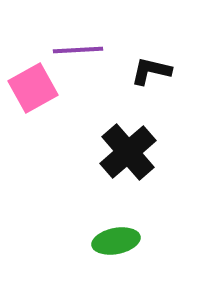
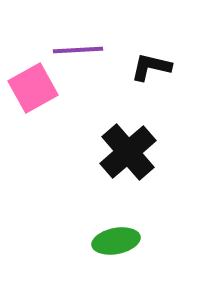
black L-shape: moved 4 px up
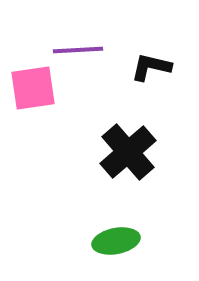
pink square: rotated 21 degrees clockwise
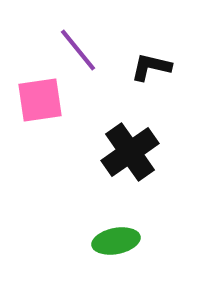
purple line: rotated 54 degrees clockwise
pink square: moved 7 px right, 12 px down
black cross: moved 2 px right; rotated 6 degrees clockwise
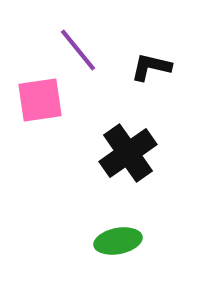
black cross: moved 2 px left, 1 px down
green ellipse: moved 2 px right
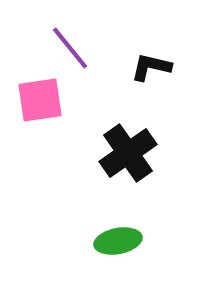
purple line: moved 8 px left, 2 px up
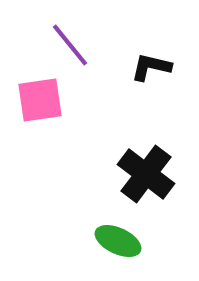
purple line: moved 3 px up
black cross: moved 18 px right, 21 px down; rotated 18 degrees counterclockwise
green ellipse: rotated 36 degrees clockwise
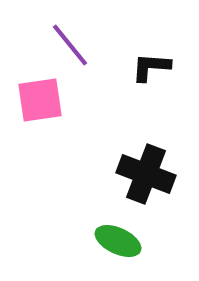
black L-shape: rotated 9 degrees counterclockwise
black cross: rotated 16 degrees counterclockwise
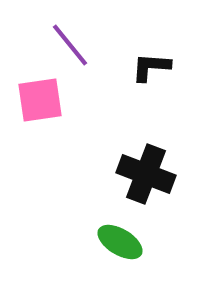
green ellipse: moved 2 px right, 1 px down; rotated 6 degrees clockwise
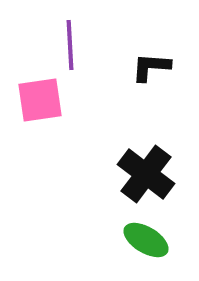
purple line: rotated 36 degrees clockwise
black cross: rotated 16 degrees clockwise
green ellipse: moved 26 px right, 2 px up
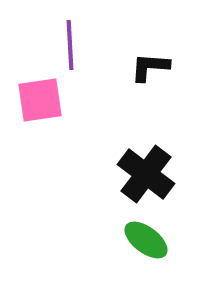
black L-shape: moved 1 px left
green ellipse: rotated 6 degrees clockwise
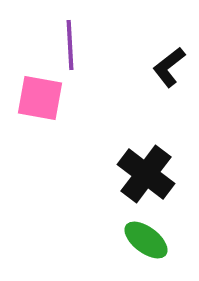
black L-shape: moved 19 px right; rotated 42 degrees counterclockwise
pink square: moved 2 px up; rotated 18 degrees clockwise
